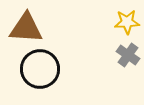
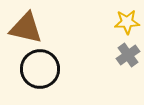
brown triangle: rotated 9 degrees clockwise
gray cross: rotated 20 degrees clockwise
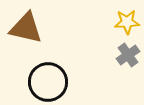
black circle: moved 8 px right, 13 px down
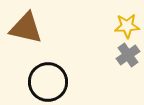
yellow star: moved 4 px down
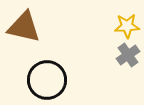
brown triangle: moved 2 px left, 1 px up
black circle: moved 1 px left, 2 px up
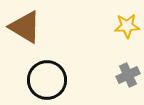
brown triangle: moved 1 px right; rotated 18 degrees clockwise
gray cross: moved 20 px down; rotated 10 degrees clockwise
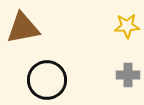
brown triangle: moved 2 px left, 1 px down; rotated 42 degrees counterclockwise
gray cross: rotated 25 degrees clockwise
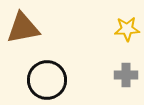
yellow star: moved 3 px down
gray cross: moved 2 px left
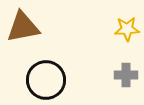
brown triangle: moved 1 px up
black circle: moved 1 px left
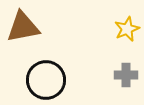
yellow star: rotated 20 degrees counterclockwise
